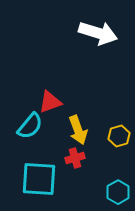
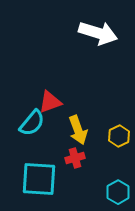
cyan semicircle: moved 2 px right, 3 px up
yellow hexagon: rotated 10 degrees counterclockwise
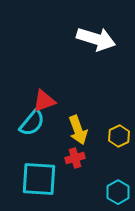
white arrow: moved 2 px left, 6 px down
red triangle: moved 6 px left, 1 px up
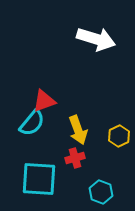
cyan hexagon: moved 17 px left; rotated 10 degrees counterclockwise
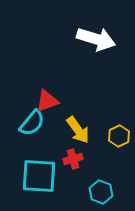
red triangle: moved 3 px right
yellow arrow: rotated 16 degrees counterclockwise
red cross: moved 2 px left, 1 px down
cyan square: moved 3 px up
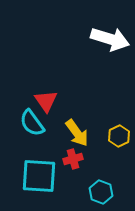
white arrow: moved 14 px right
red triangle: moved 1 px left; rotated 45 degrees counterclockwise
cyan semicircle: rotated 104 degrees clockwise
yellow arrow: moved 1 px left, 3 px down
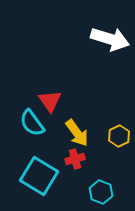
red triangle: moved 4 px right
red cross: moved 2 px right
cyan square: rotated 27 degrees clockwise
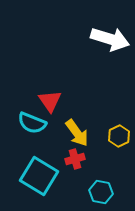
cyan semicircle: rotated 32 degrees counterclockwise
cyan hexagon: rotated 10 degrees counterclockwise
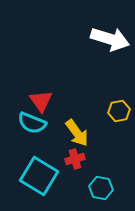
red triangle: moved 9 px left
yellow hexagon: moved 25 px up; rotated 15 degrees clockwise
cyan hexagon: moved 4 px up
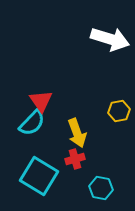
cyan semicircle: rotated 68 degrees counterclockwise
yellow arrow: rotated 16 degrees clockwise
